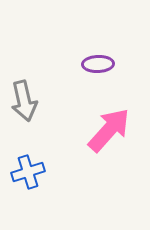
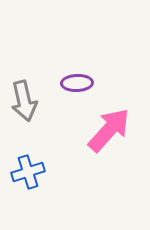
purple ellipse: moved 21 px left, 19 px down
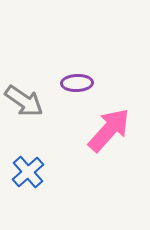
gray arrow: rotated 42 degrees counterclockwise
blue cross: rotated 24 degrees counterclockwise
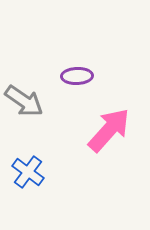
purple ellipse: moved 7 px up
blue cross: rotated 12 degrees counterclockwise
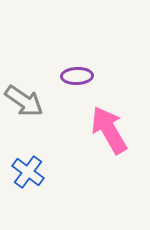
pink arrow: rotated 72 degrees counterclockwise
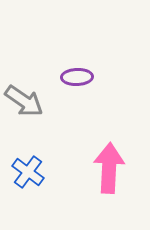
purple ellipse: moved 1 px down
pink arrow: moved 38 px down; rotated 33 degrees clockwise
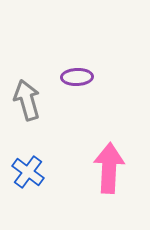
gray arrow: moved 3 px right, 1 px up; rotated 141 degrees counterclockwise
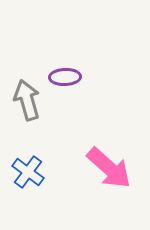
purple ellipse: moved 12 px left
pink arrow: rotated 129 degrees clockwise
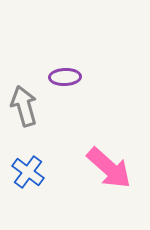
gray arrow: moved 3 px left, 6 px down
